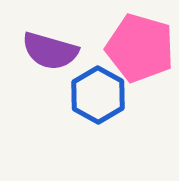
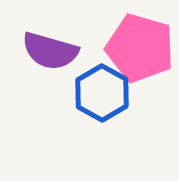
blue hexagon: moved 4 px right, 2 px up
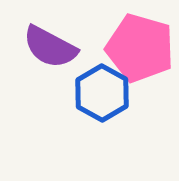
purple semicircle: moved 4 px up; rotated 12 degrees clockwise
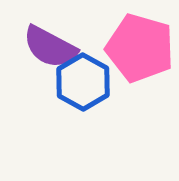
blue hexagon: moved 19 px left, 11 px up
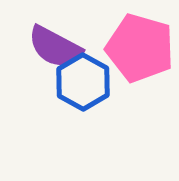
purple semicircle: moved 5 px right
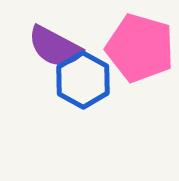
blue hexagon: moved 2 px up
